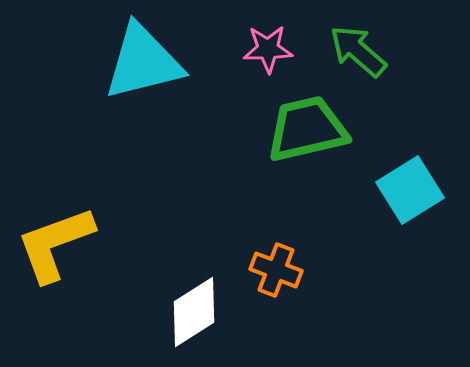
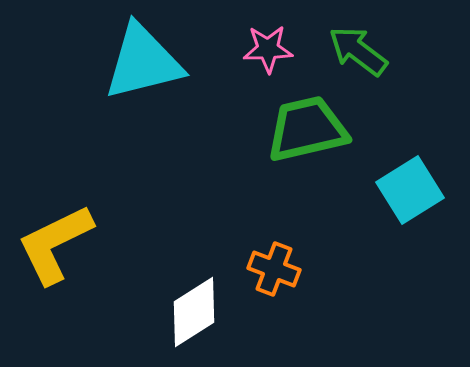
green arrow: rotated 4 degrees counterclockwise
yellow L-shape: rotated 6 degrees counterclockwise
orange cross: moved 2 px left, 1 px up
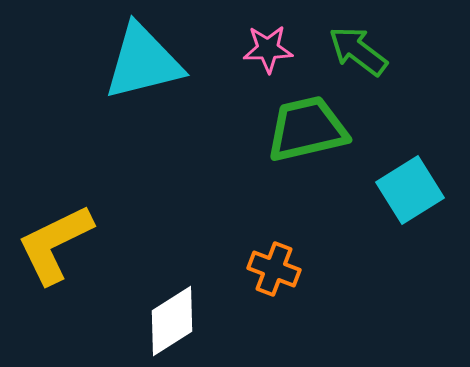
white diamond: moved 22 px left, 9 px down
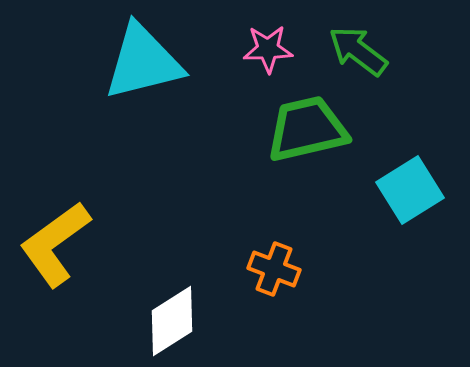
yellow L-shape: rotated 10 degrees counterclockwise
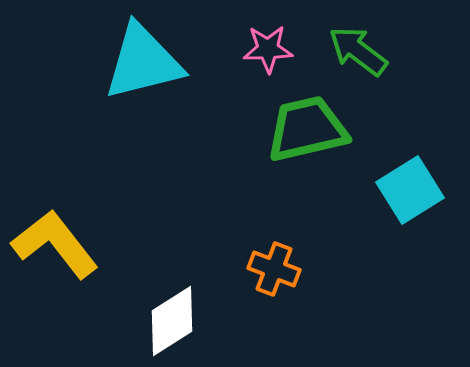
yellow L-shape: rotated 88 degrees clockwise
